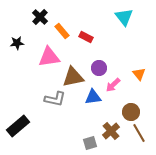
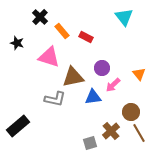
black star: rotated 24 degrees clockwise
pink triangle: rotated 25 degrees clockwise
purple circle: moved 3 px right
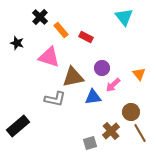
orange rectangle: moved 1 px left, 1 px up
brown line: moved 1 px right
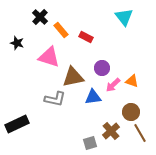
orange triangle: moved 7 px left, 7 px down; rotated 32 degrees counterclockwise
black rectangle: moved 1 px left, 2 px up; rotated 15 degrees clockwise
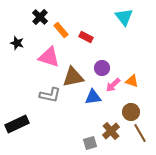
gray L-shape: moved 5 px left, 4 px up
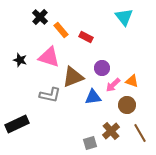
black star: moved 3 px right, 17 px down
brown triangle: rotated 10 degrees counterclockwise
brown circle: moved 4 px left, 7 px up
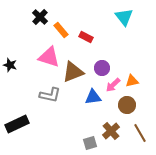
black star: moved 10 px left, 5 px down
brown triangle: moved 5 px up
orange triangle: rotated 32 degrees counterclockwise
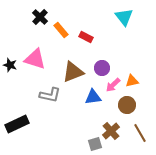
pink triangle: moved 14 px left, 2 px down
gray square: moved 5 px right, 1 px down
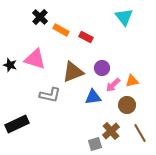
orange rectangle: rotated 21 degrees counterclockwise
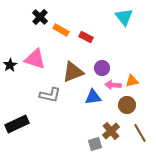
black star: rotated 24 degrees clockwise
pink arrow: rotated 49 degrees clockwise
